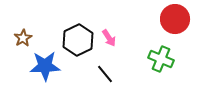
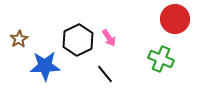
brown star: moved 4 px left, 1 px down
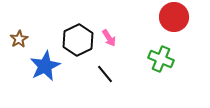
red circle: moved 1 px left, 2 px up
blue star: rotated 24 degrees counterclockwise
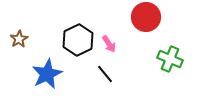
red circle: moved 28 px left
pink arrow: moved 6 px down
green cross: moved 9 px right
blue star: moved 2 px right, 8 px down
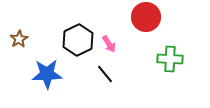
green cross: rotated 20 degrees counterclockwise
blue star: rotated 24 degrees clockwise
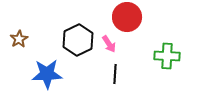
red circle: moved 19 px left
green cross: moved 3 px left, 3 px up
black line: moved 10 px right; rotated 42 degrees clockwise
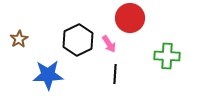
red circle: moved 3 px right, 1 px down
blue star: moved 1 px right, 1 px down
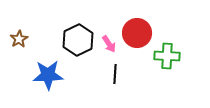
red circle: moved 7 px right, 15 px down
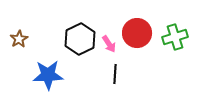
black hexagon: moved 2 px right, 1 px up
green cross: moved 8 px right, 19 px up; rotated 20 degrees counterclockwise
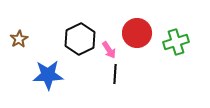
green cross: moved 1 px right, 5 px down
pink arrow: moved 6 px down
